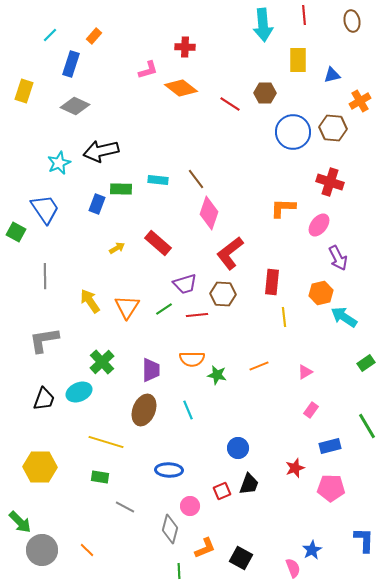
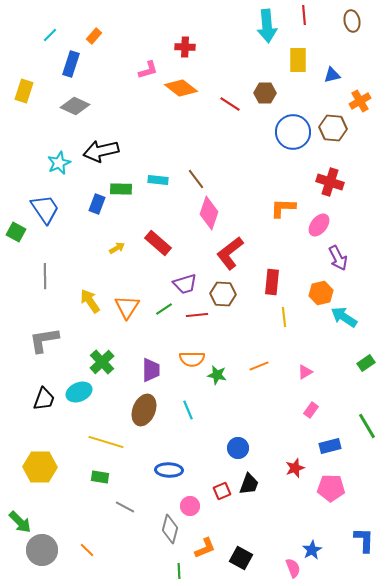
cyan arrow at (263, 25): moved 4 px right, 1 px down
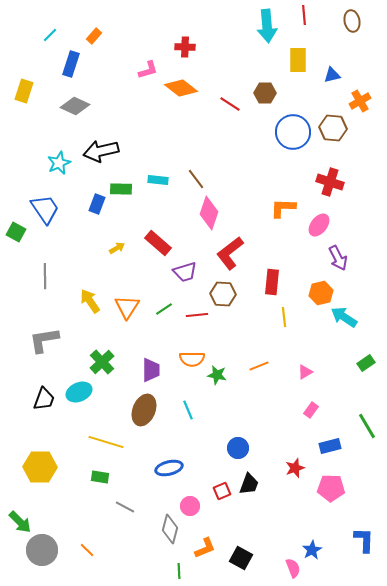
purple trapezoid at (185, 284): moved 12 px up
blue ellipse at (169, 470): moved 2 px up; rotated 16 degrees counterclockwise
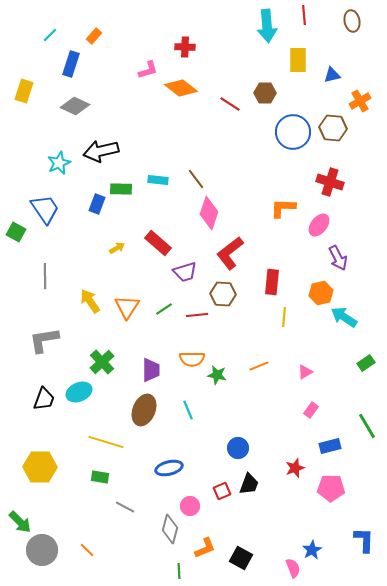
yellow line at (284, 317): rotated 12 degrees clockwise
